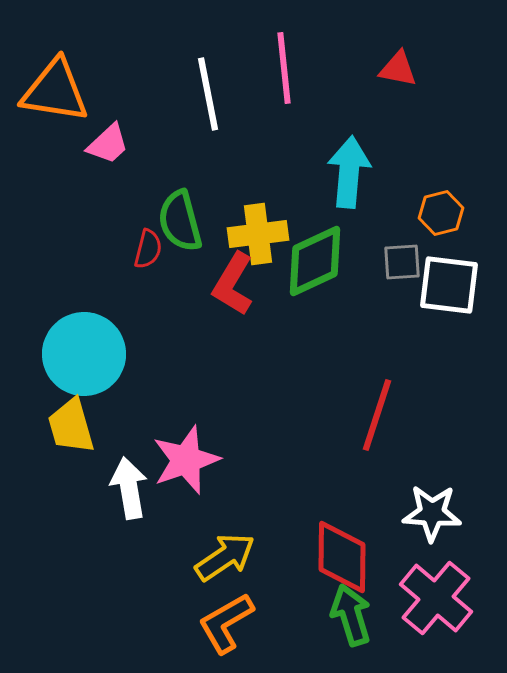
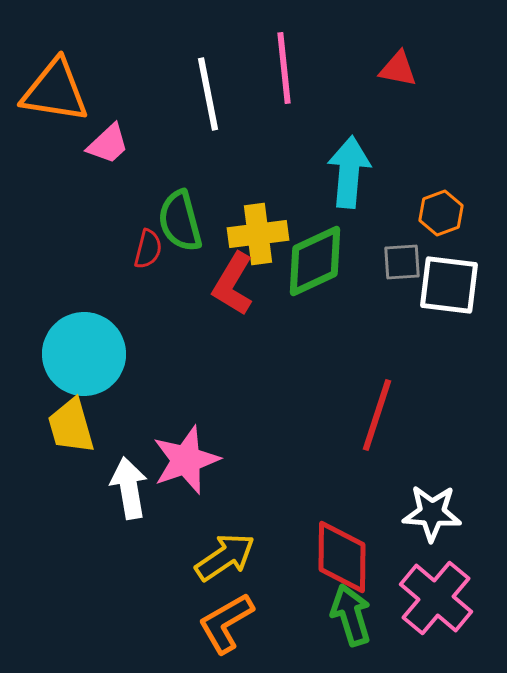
orange hexagon: rotated 6 degrees counterclockwise
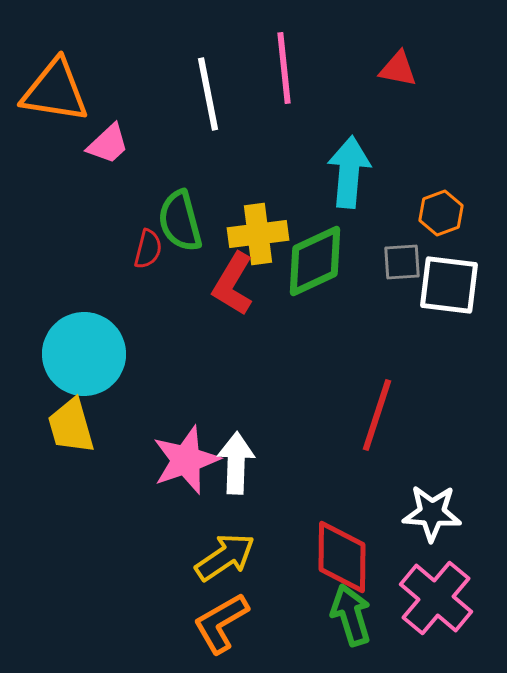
white arrow: moved 107 px right, 25 px up; rotated 12 degrees clockwise
orange L-shape: moved 5 px left
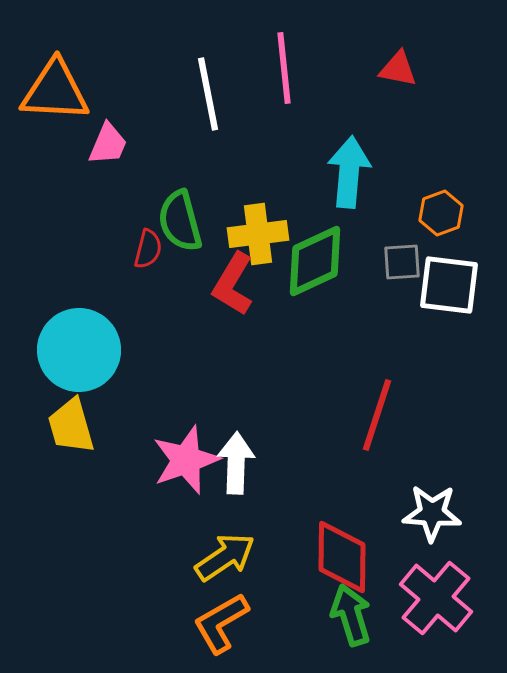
orange triangle: rotated 6 degrees counterclockwise
pink trapezoid: rotated 24 degrees counterclockwise
cyan circle: moved 5 px left, 4 px up
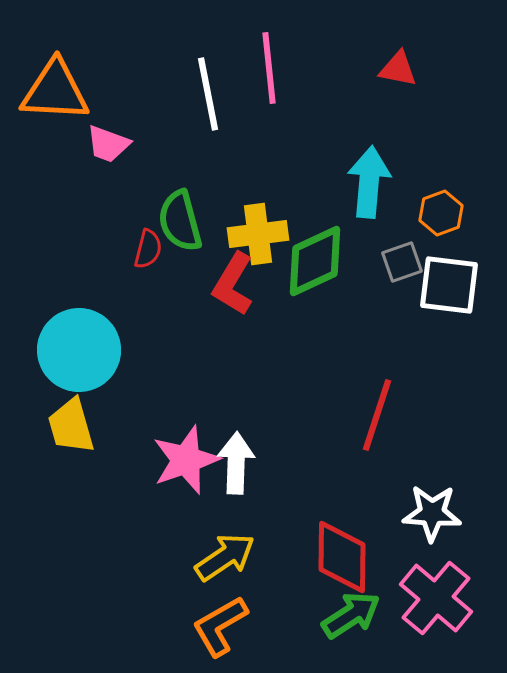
pink line: moved 15 px left
pink trapezoid: rotated 87 degrees clockwise
cyan arrow: moved 20 px right, 10 px down
gray square: rotated 15 degrees counterclockwise
green arrow: rotated 74 degrees clockwise
orange L-shape: moved 1 px left, 3 px down
